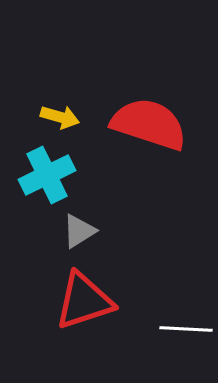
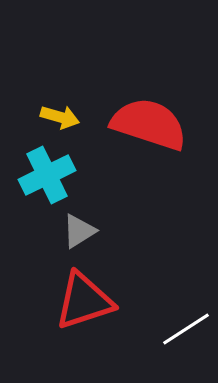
white line: rotated 36 degrees counterclockwise
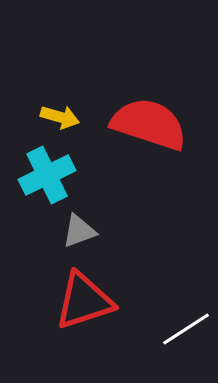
gray triangle: rotated 12 degrees clockwise
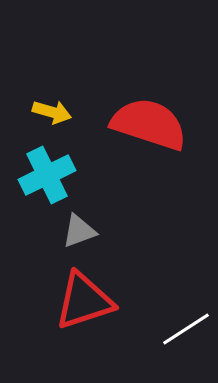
yellow arrow: moved 8 px left, 5 px up
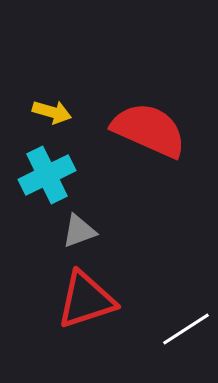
red semicircle: moved 6 px down; rotated 6 degrees clockwise
red triangle: moved 2 px right, 1 px up
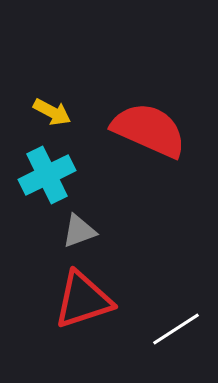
yellow arrow: rotated 12 degrees clockwise
red triangle: moved 3 px left
white line: moved 10 px left
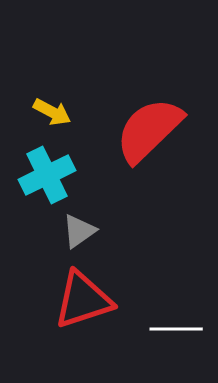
red semicircle: rotated 68 degrees counterclockwise
gray triangle: rotated 15 degrees counterclockwise
white line: rotated 33 degrees clockwise
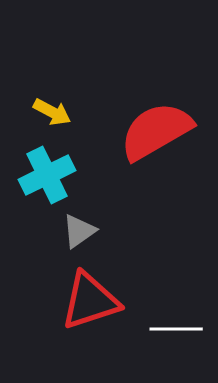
red semicircle: moved 7 px right, 1 px down; rotated 14 degrees clockwise
red triangle: moved 7 px right, 1 px down
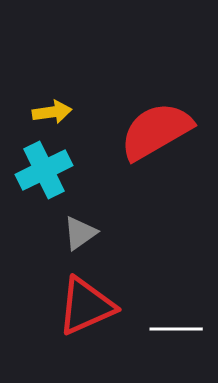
yellow arrow: rotated 36 degrees counterclockwise
cyan cross: moved 3 px left, 5 px up
gray triangle: moved 1 px right, 2 px down
red triangle: moved 4 px left, 5 px down; rotated 6 degrees counterclockwise
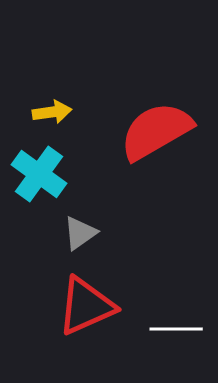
cyan cross: moved 5 px left, 4 px down; rotated 28 degrees counterclockwise
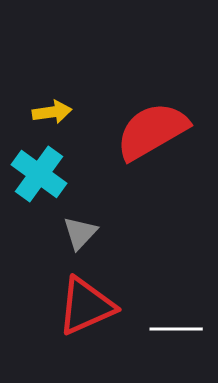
red semicircle: moved 4 px left
gray triangle: rotated 12 degrees counterclockwise
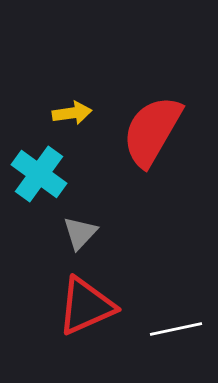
yellow arrow: moved 20 px right, 1 px down
red semicircle: rotated 30 degrees counterclockwise
white line: rotated 12 degrees counterclockwise
